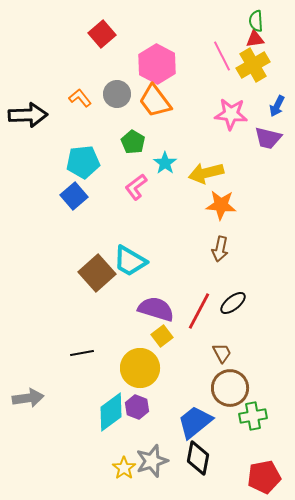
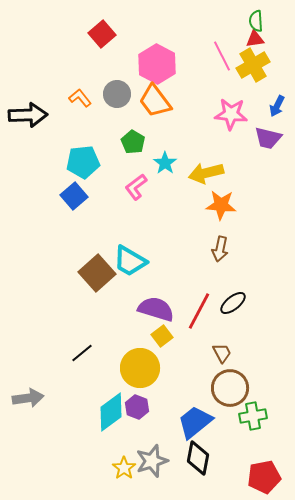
black line: rotated 30 degrees counterclockwise
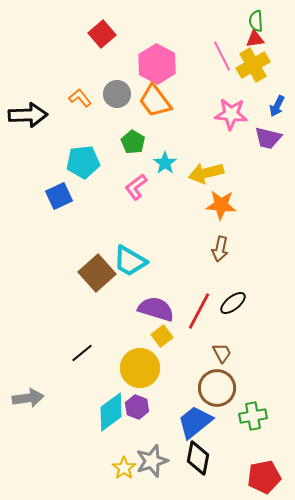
blue square: moved 15 px left; rotated 16 degrees clockwise
brown circle: moved 13 px left
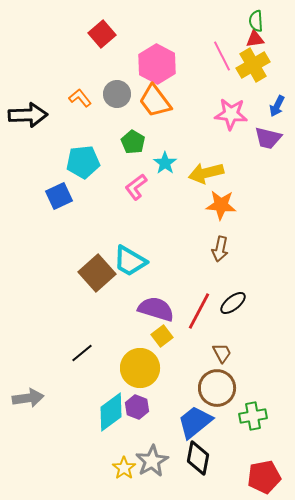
gray star: rotated 12 degrees counterclockwise
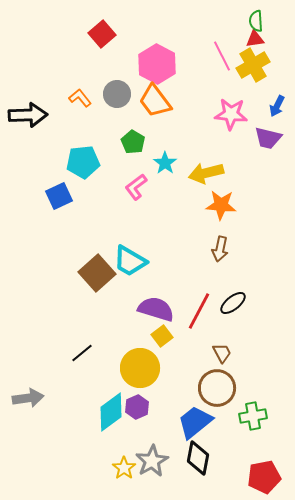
purple hexagon: rotated 15 degrees clockwise
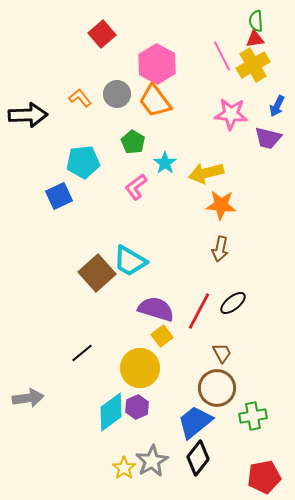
black diamond: rotated 28 degrees clockwise
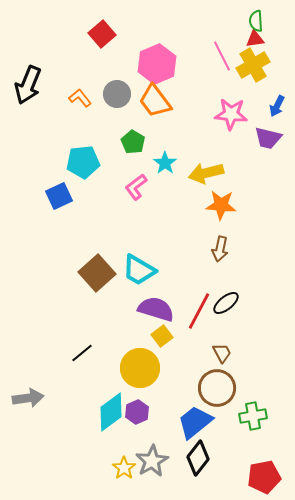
pink hexagon: rotated 9 degrees clockwise
black arrow: moved 30 px up; rotated 114 degrees clockwise
cyan trapezoid: moved 9 px right, 9 px down
black ellipse: moved 7 px left
purple hexagon: moved 5 px down
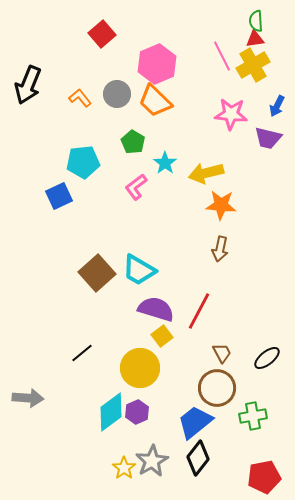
orange trapezoid: rotated 9 degrees counterclockwise
black ellipse: moved 41 px right, 55 px down
gray arrow: rotated 12 degrees clockwise
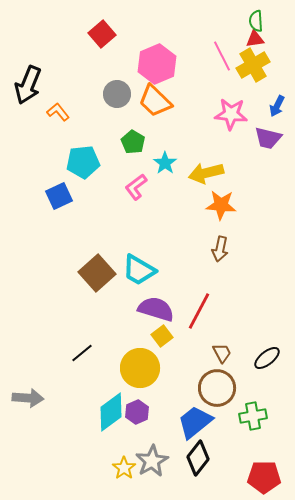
orange L-shape: moved 22 px left, 14 px down
red pentagon: rotated 12 degrees clockwise
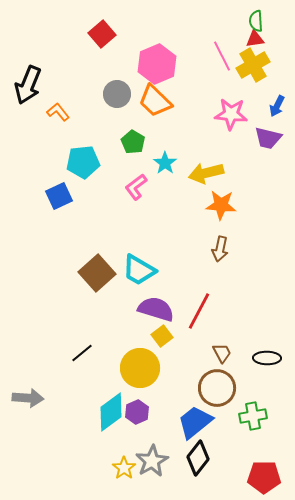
black ellipse: rotated 40 degrees clockwise
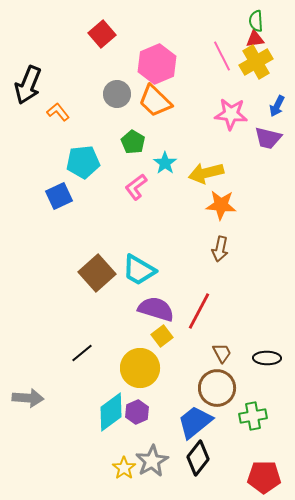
yellow cross: moved 3 px right, 3 px up
